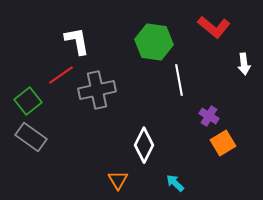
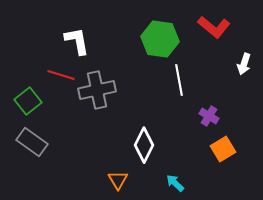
green hexagon: moved 6 px right, 3 px up
white arrow: rotated 25 degrees clockwise
red line: rotated 52 degrees clockwise
gray rectangle: moved 1 px right, 5 px down
orange square: moved 6 px down
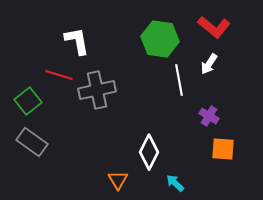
white arrow: moved 35 px left; rotated 15 degrees clockwise
red line: moved 2 px left
white diamond: moved 5 px right, 7 px down
orange square: rotated 35 degrees clockwise
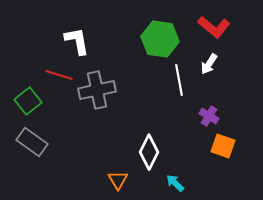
orange square: moved 3 px up; rotated 15 degrees clockwise
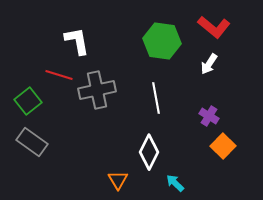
green hexagon: moved 2 px right, 2 px down
white line: moved 23 px left, 18 px down
orange square: rotated 25 degrees clockwise
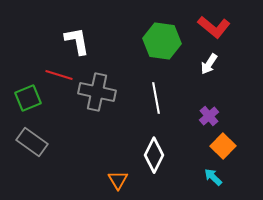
gray cross: moved 2 px down; rotated 24 degrees clockwise
green square: moved 3 px up; rotated 16 degrees clockwise
purple cross: rotated 18 degrees clockwise
white diamond: moved 5 px right, 3 px down
cyan arrow: moved 38 px right, 6 px up
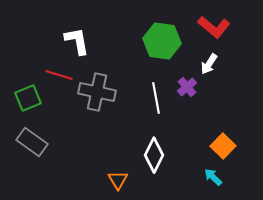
purple cross: moved 22 px left, 29 px up
